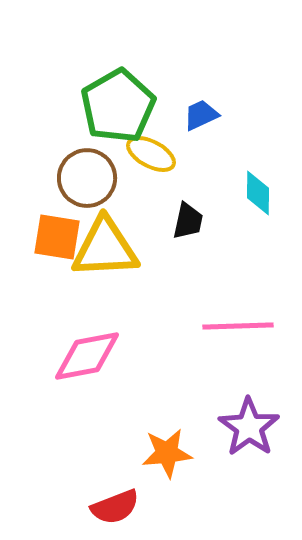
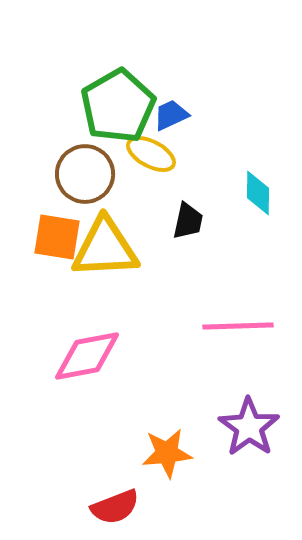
blue trapezoid: moved 30 px left
brown circle: moved 2 px left, 4 px up
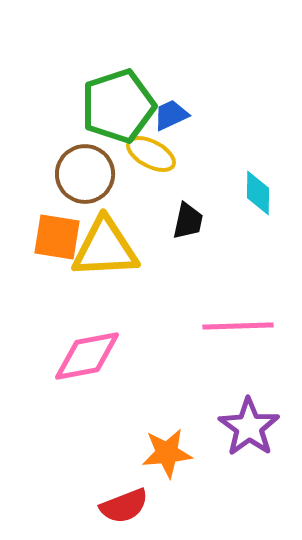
green pentagon: rotated 12 degrees clockwise
red semicircle: moved 9 px right, 1 px up
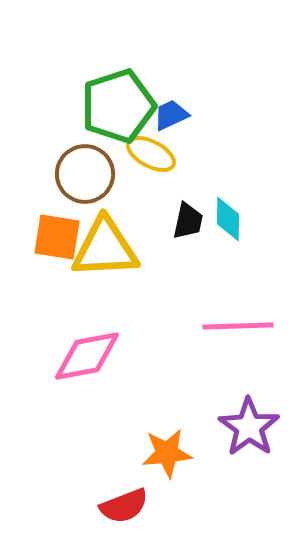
cyan diamond: moved 30 px left, 26 px down
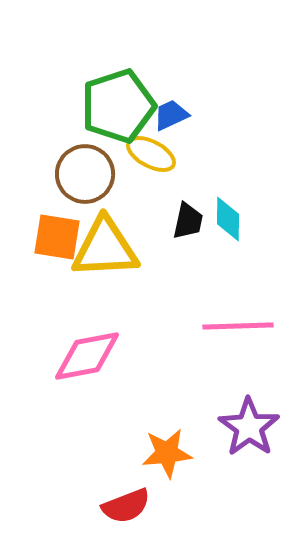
red semicircle: moved 2 px right
